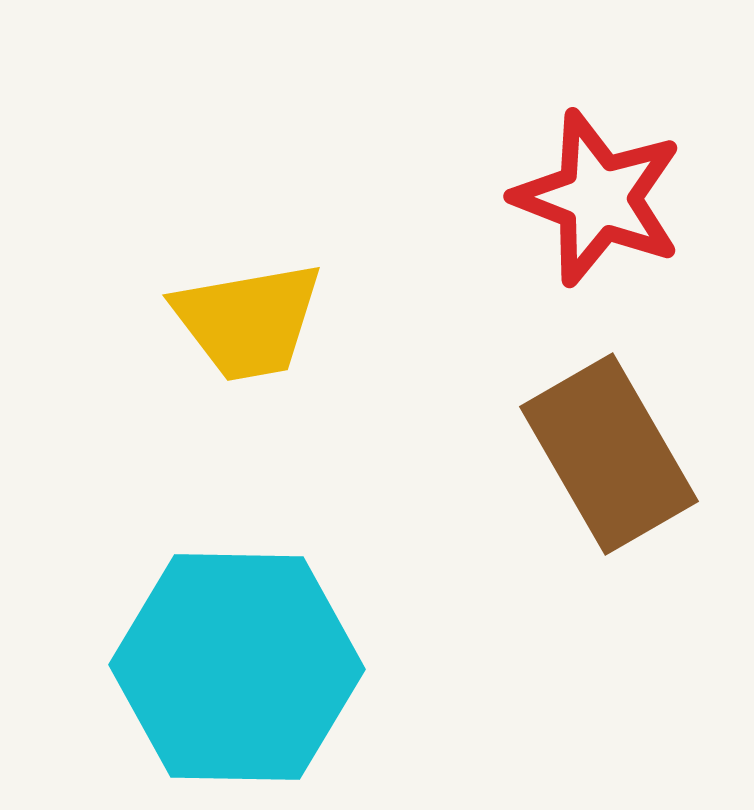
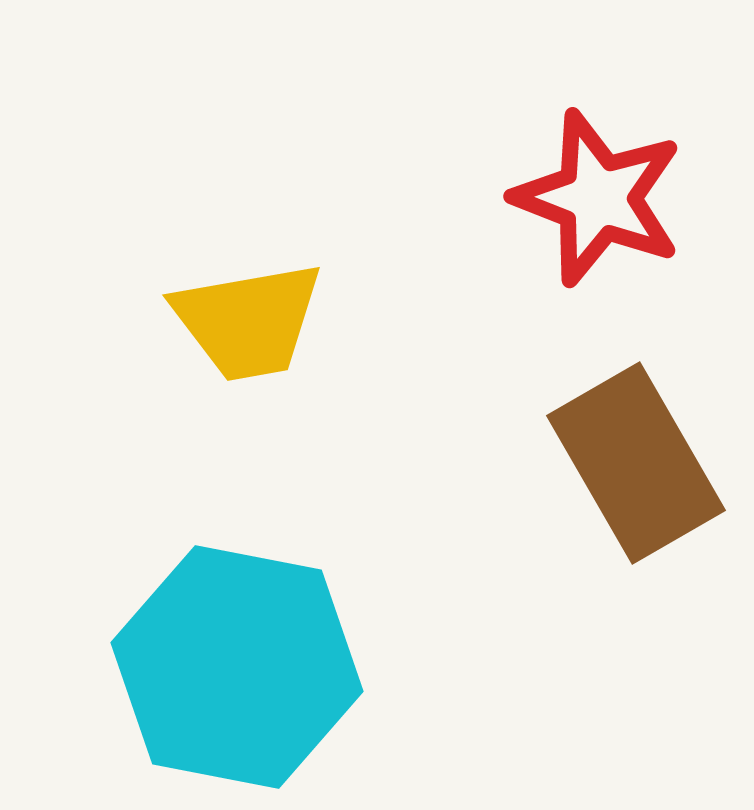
brown rectangle: moved 27 px right, 9 px down
cyan hexagon: rotated 10 degrees clockwise
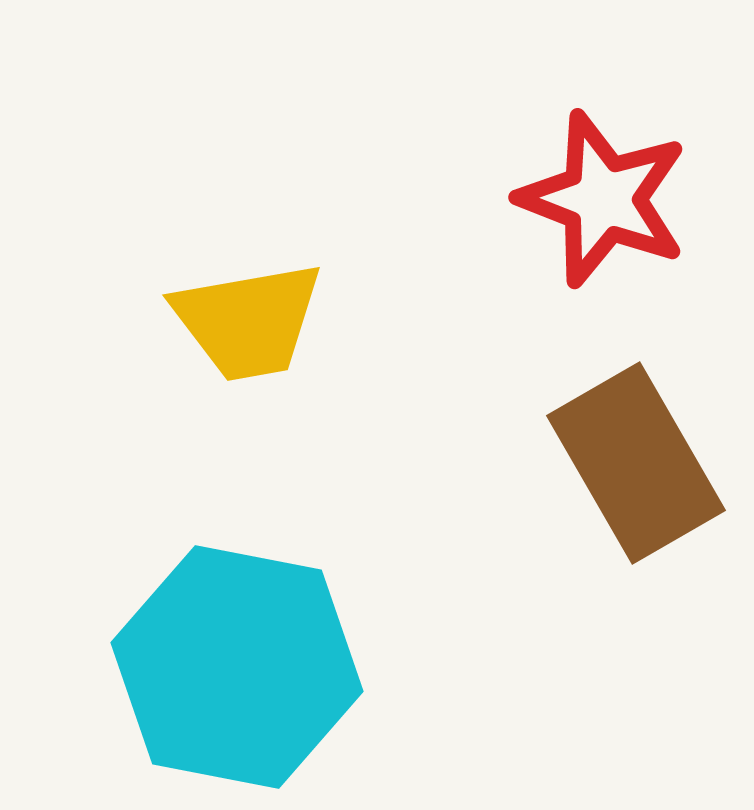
red star: moved 5 px right, 1 px down
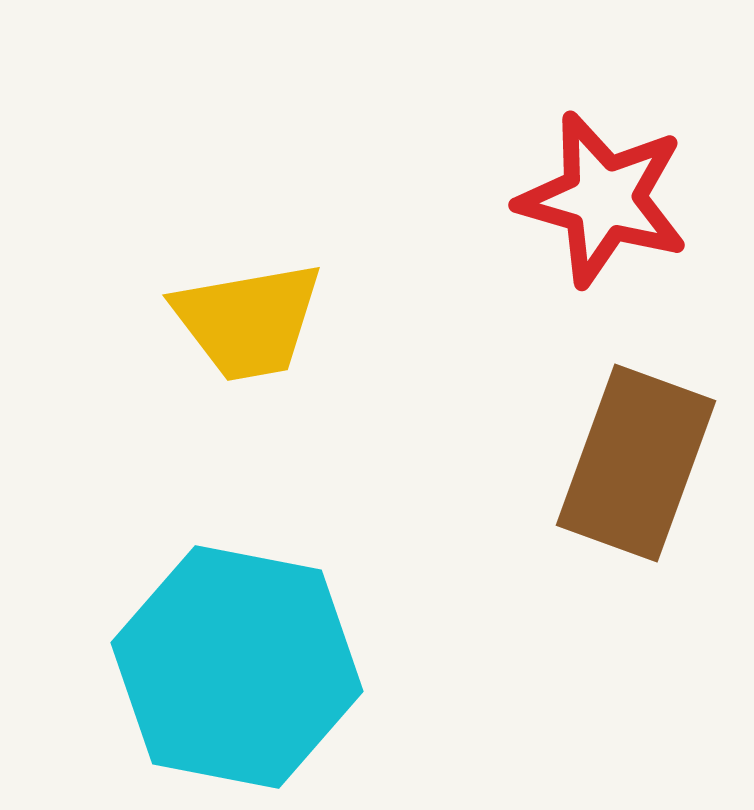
red star: rotated 5 degrees counterclockwise
brown rectangle: rotated 50 degrees clockwise
